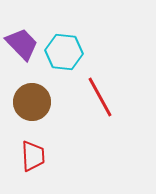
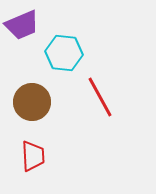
purple trapezoid: moved 19 px up; rotated 111 degrees clockwise
cyan hexagon: moved 1 px down
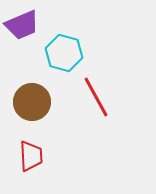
cyan hexagon: rotated 9 degrees clockwise
red line: moved 4 px left
red trapezoid: moved 2 px left
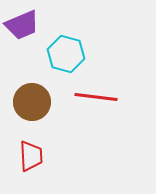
cyan hexagon: moved 2 px right, 1 px down
red line: rotated 54 degrees counterclockwise
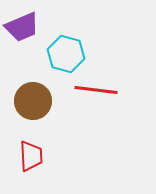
purple trapezoid: moved 2 px down
red line: moved 7 px up
brown circle: moved 1 px right, 1 px up
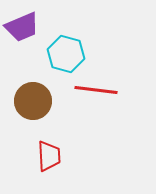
red trapezoid: moved 18 px right
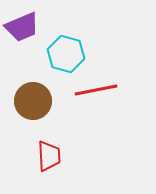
red line: rotated 18 degrees counterclockwise
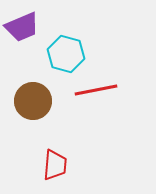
red trapezoid: moved 6 px right, 9 px down; rotated 8 degrees clockwise
